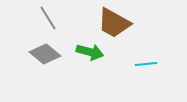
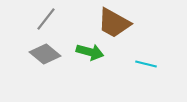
gray line: moved 2 px left, 1 px down; rotated 70 degrees clockwise
cyan line: rotated 20 degrees clockwise
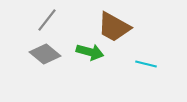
gray line: moved 1 px right, 1 px down
brown trapezoid: moved 4 px down
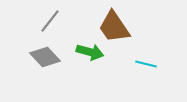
gray line: moved 3 px right, 1 px down
brown trapezoid: rotated 27 degrees clockwise
gray diamond: moved 3 px down; rotated 8 degrees clockwise
